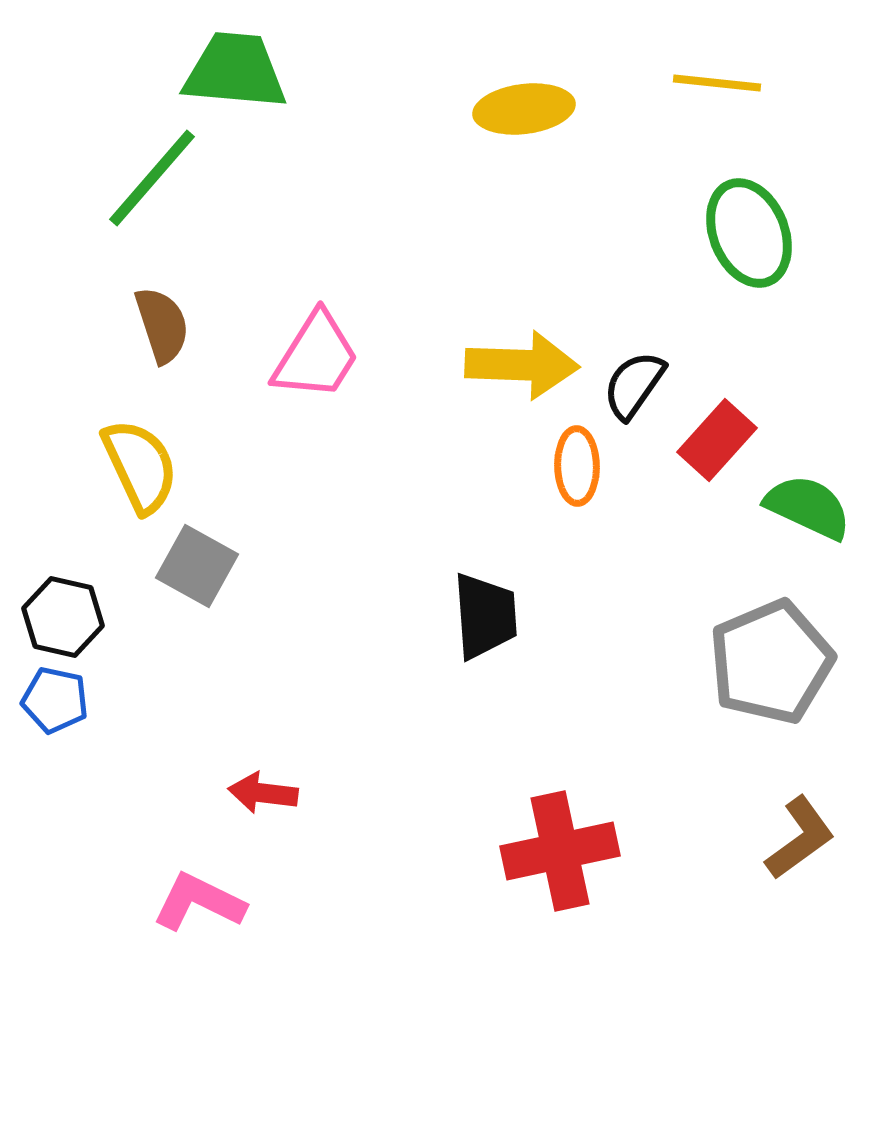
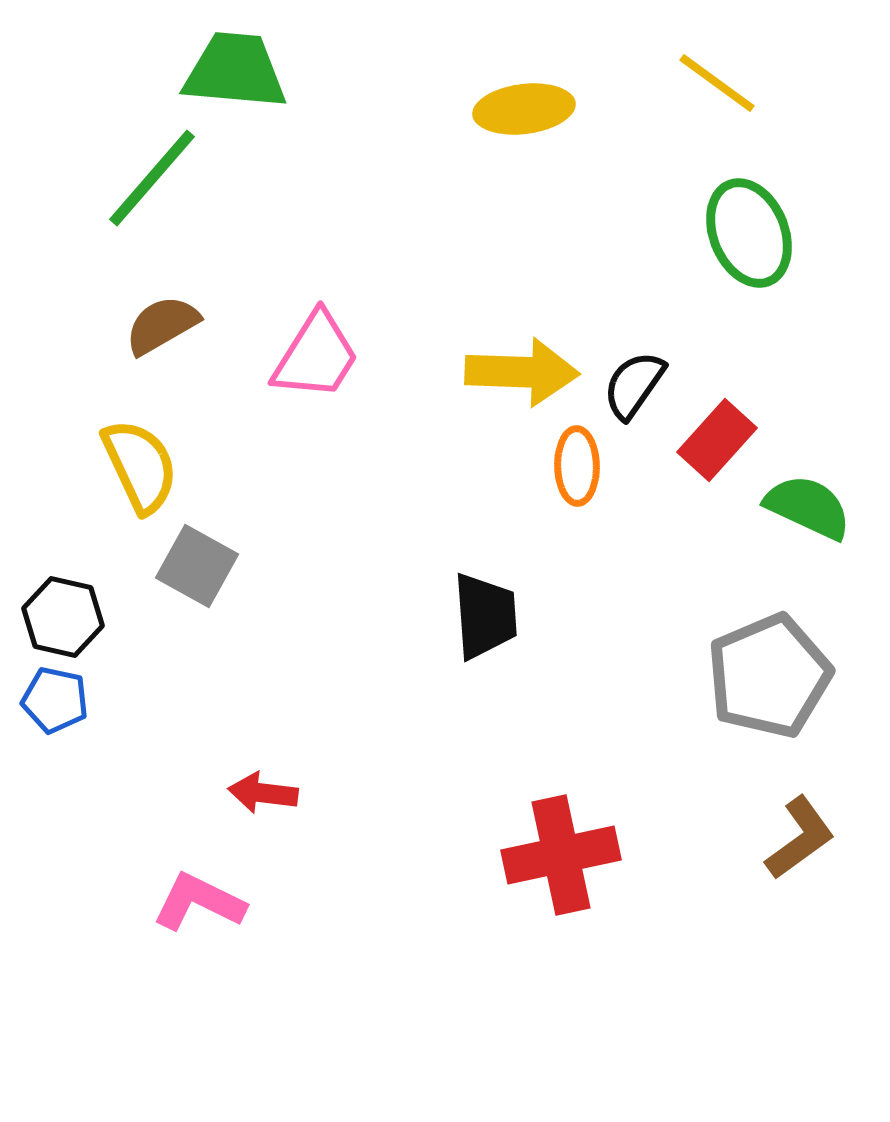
yellow line: rotated 30 degrees clockwise
brown semicircle: rotated 102 degrees counterclockwise
yellow arrow: moved 7 px down
gray pentagon: moved 2 px left, 14 px down
red cross: moved 1 px right, 4 px down
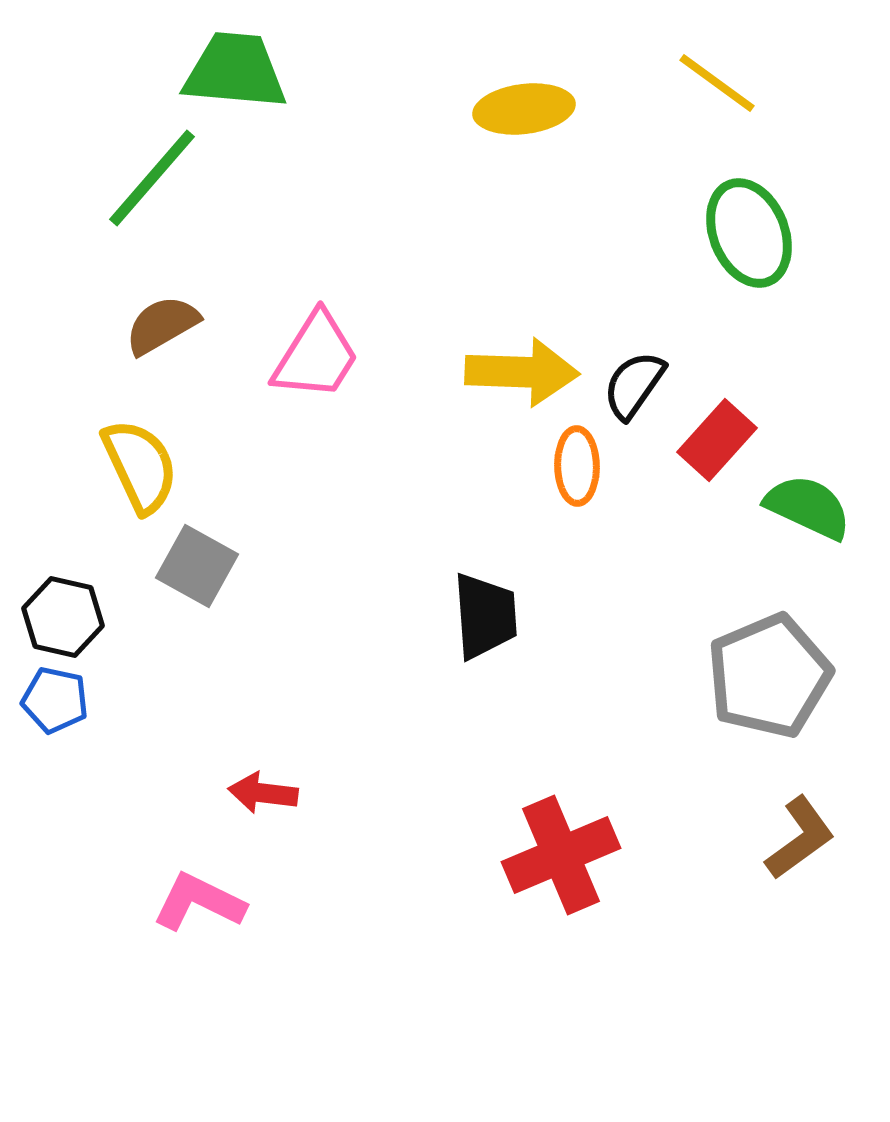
red cross: rotated 11 degrees counterclockwise
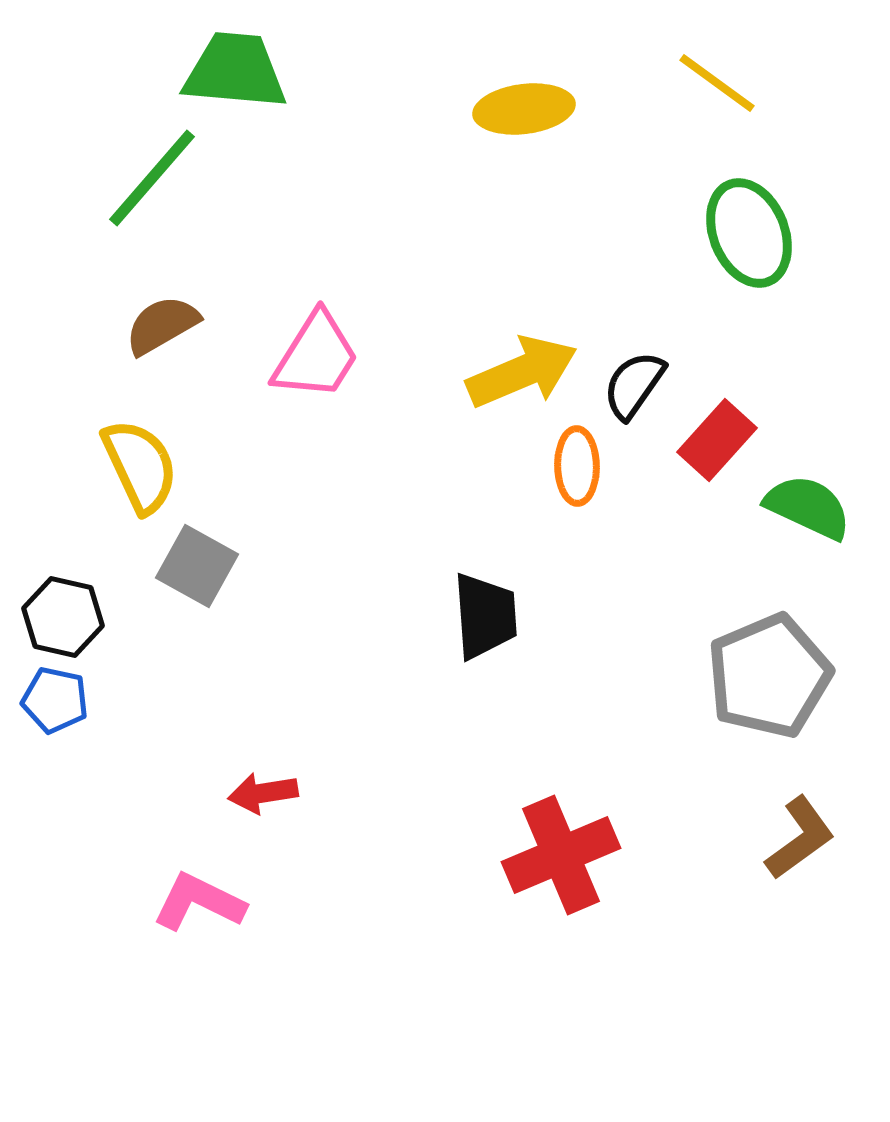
yellow arrow: rotated 25 degrees counterclockwise
red arrow: rotated 16 degrees counterclockwise
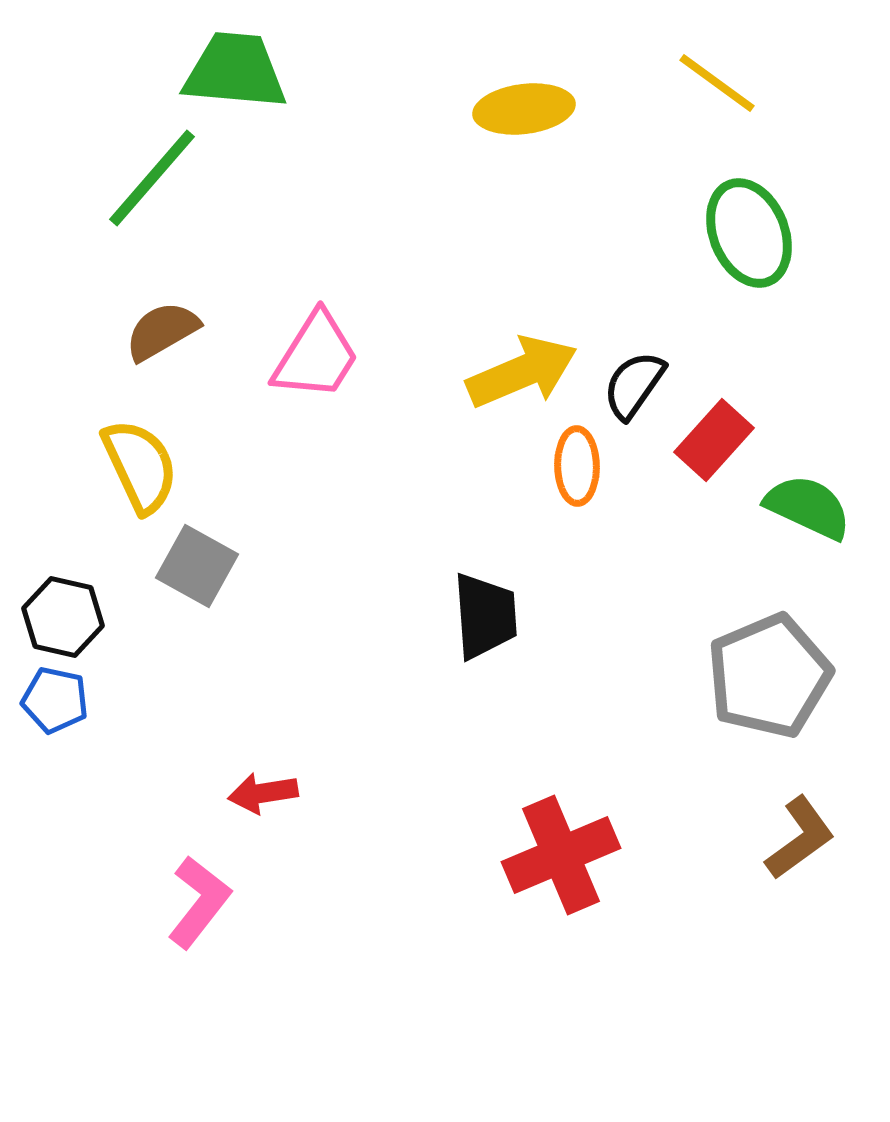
brown semicircle: moved 6 px down
red rectangle: moved 3 px left
pink L-shape: rotated 102 degrees clockwise
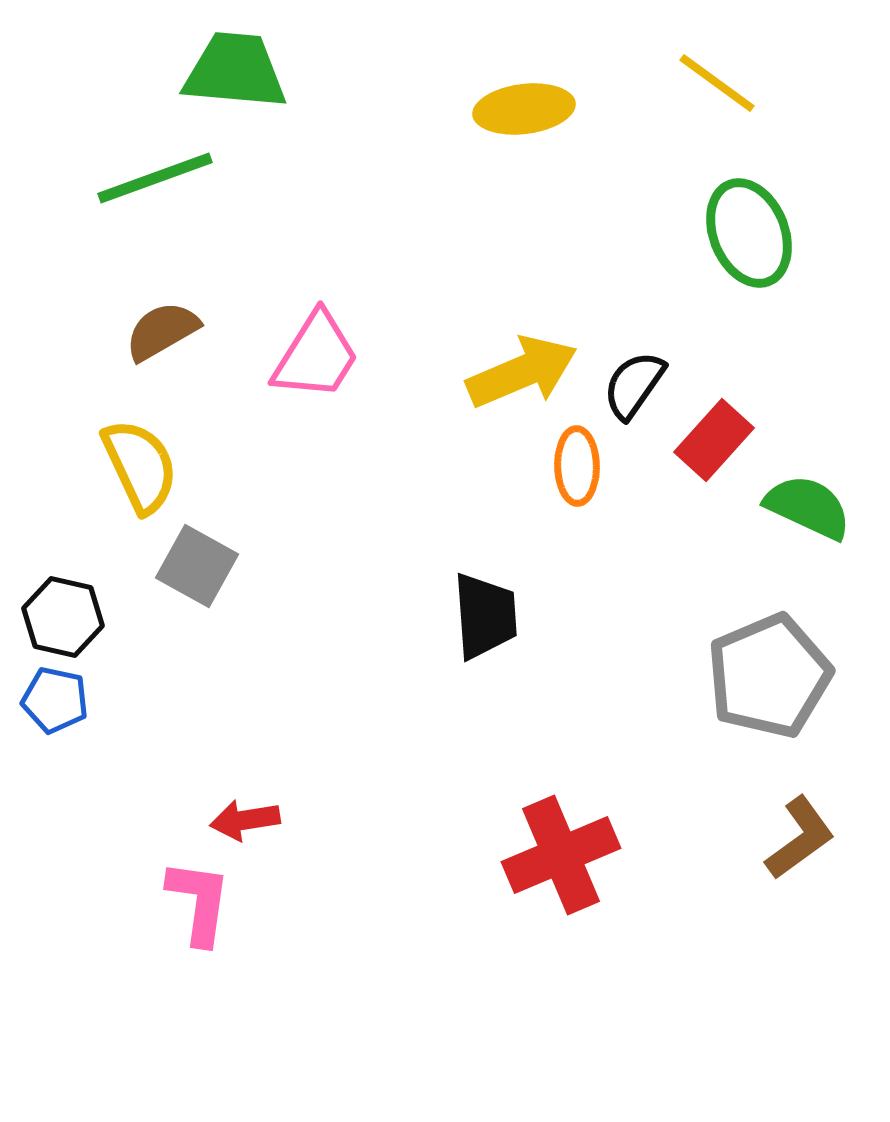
green line: moved 3 px right; rotated 29 degrees clockwise
red arrow: moved 18 px left, 27 px down
pink L-shape: rotated 30 degrees counterclockwise
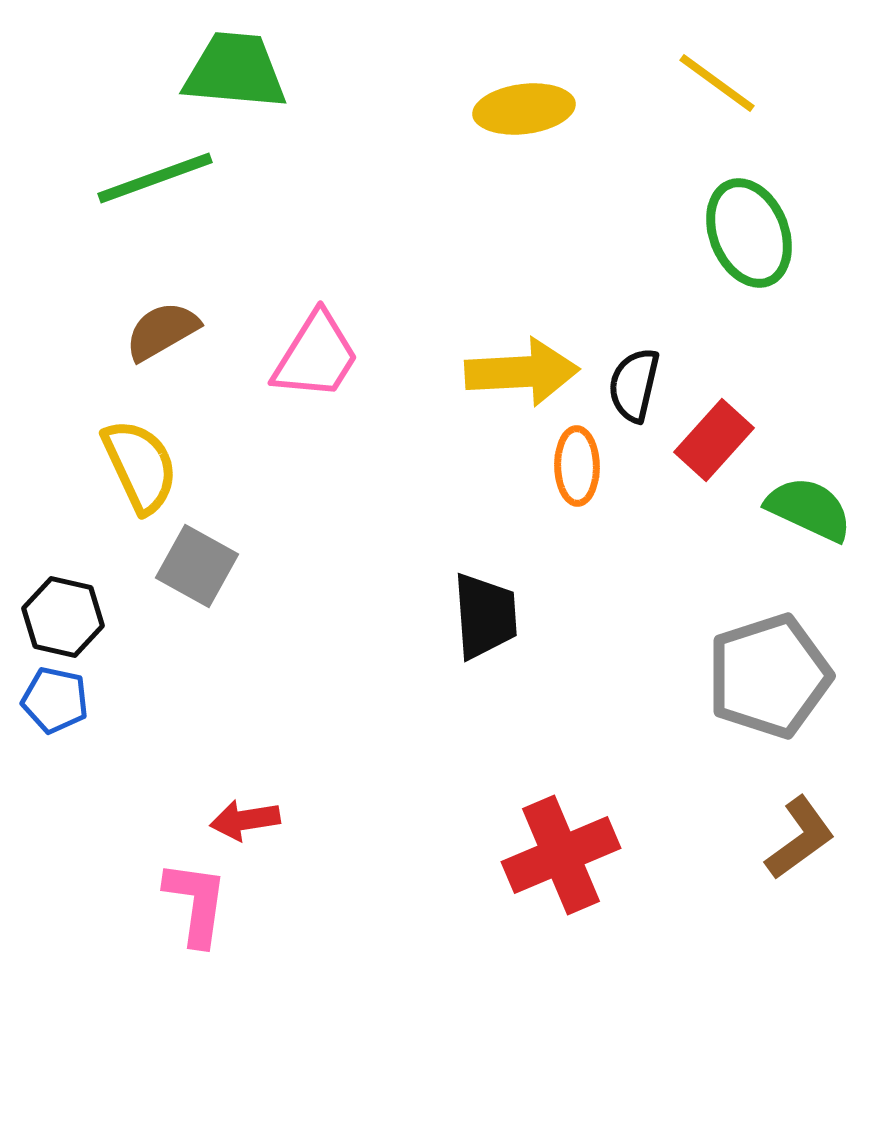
yellow arrow: rotated 20 degrees clockwise
black semicircle: rotated 22 degrees counterclockwise
green semicircle: moved 1 px right, 2 px down
gray pentagon: rotated 5 degrees clockwise
pink L-shape: moved 3 px left, 1 px down
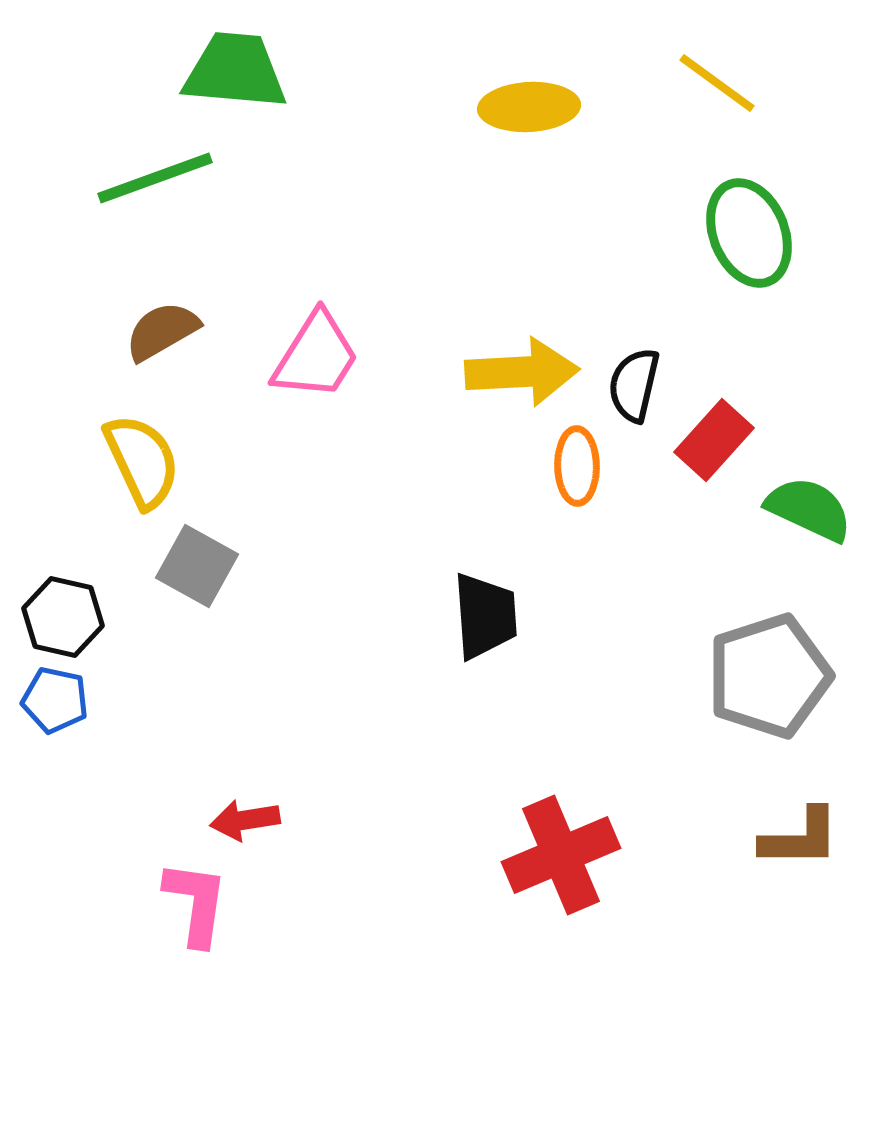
yellow ellipse: moved 5 px right, 2 px up; rotated 4 degrees clockwise
yellow semicircle: moved 2 px right, 5 px up
brown L-shape: rotated 36 degrees clockwise
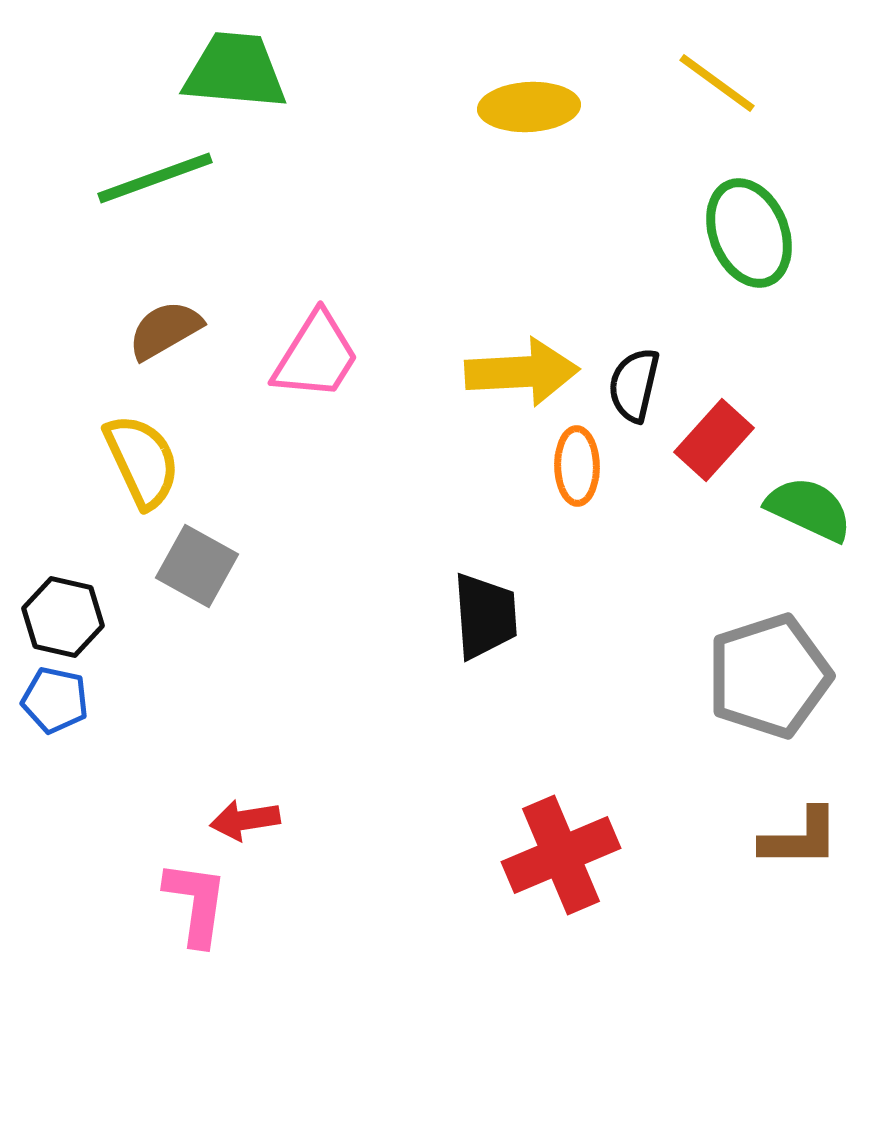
brown semicircle: moved 3 px right, 1 px up
